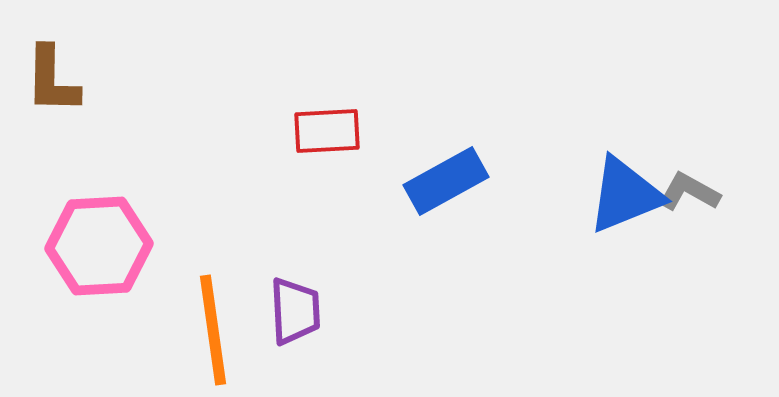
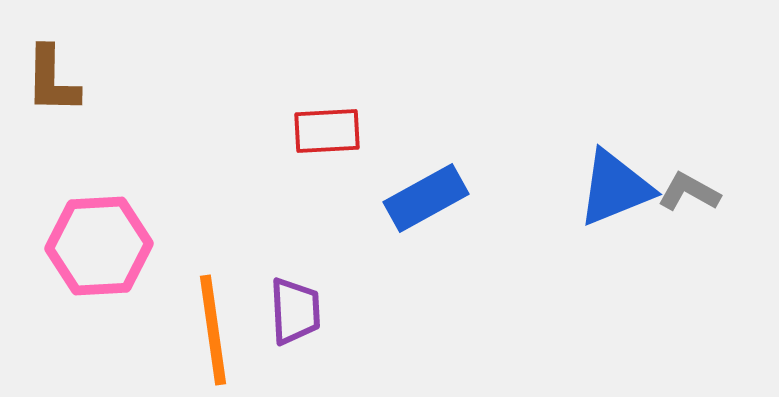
blue rectangle: moved 20 px left, 17 px down
blue triangle: moved 10 px left, 7 px up
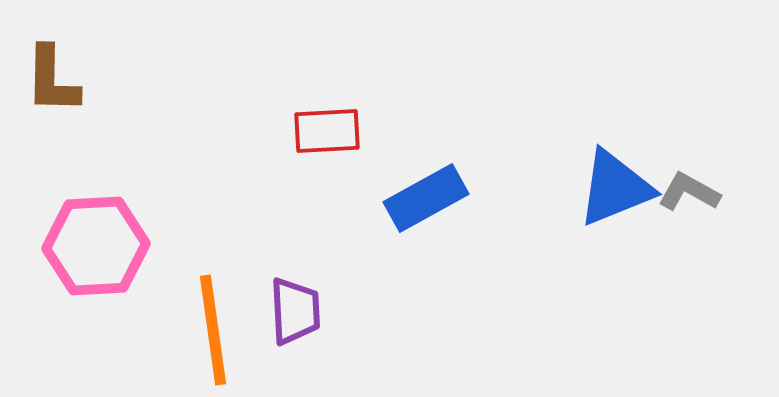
pink hexagon: moved 3 px left
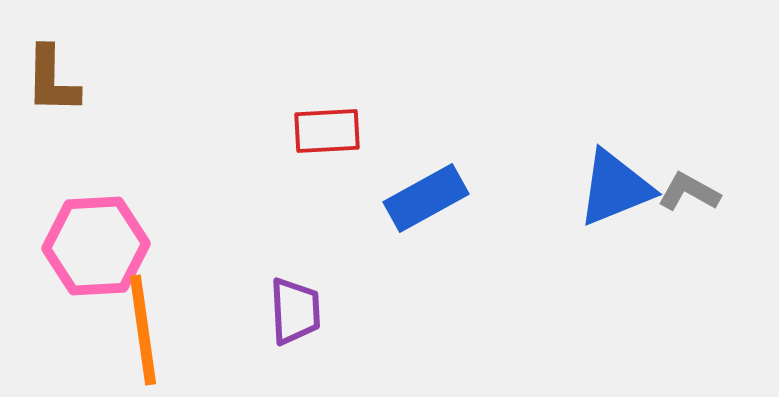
orange line: moved 70 px left
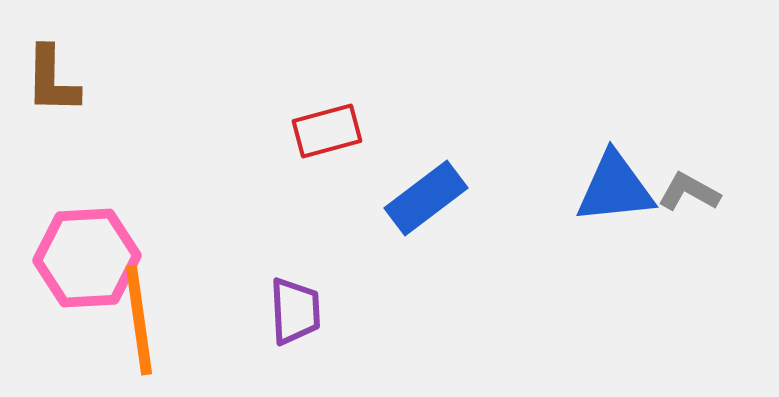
red rectangle: rotated 12 degrees counterclockwise
blue triangle: rotated 16 degrees clockwise
blue rectangle: rotated 8 degrees counterclockwise
pink hexagon: moved 9 px left, 12 px down
orange line: moved 4 px left, 10 px up
